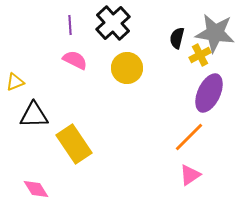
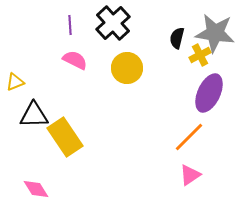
yellow rectangle: moved 9 px left, 7 px up
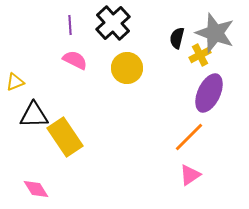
gray star: rotated 12 degrees clockwise
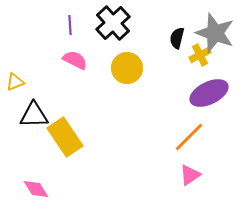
purple ellipse: rotated 39 degrees clockwise
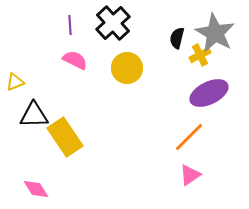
gray star: rotated 9 degrees clockwise
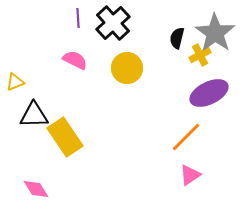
purple line: moved 8 px right, 7 px up
gray star: rotated 6 degrees clockwise
orange line: moved 3 px left
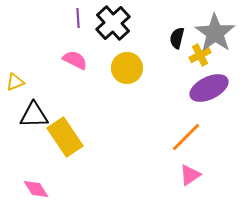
purple ellipse: moved 5 px up
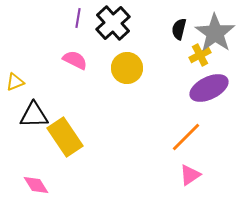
purple line: rotated 12 degrees clockwise
black semicircle: moved 2 px right, 9 px up
pink diamond: moved 4 px up
